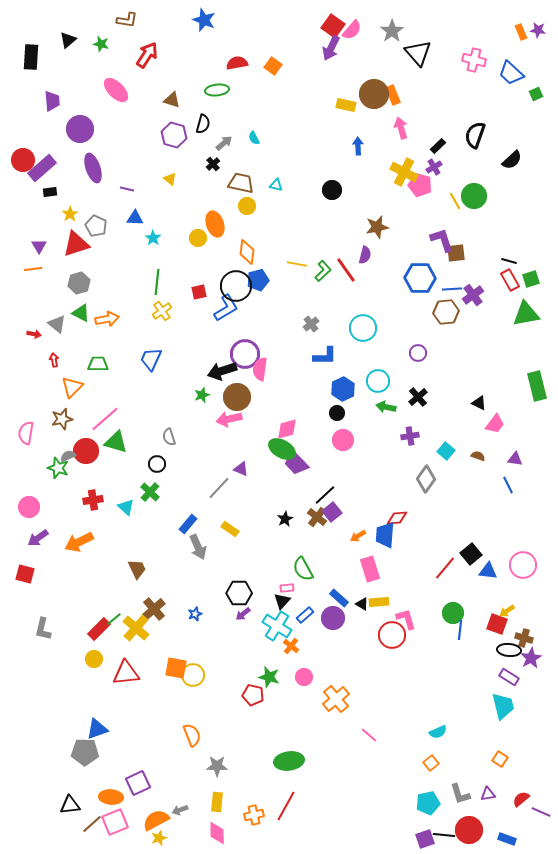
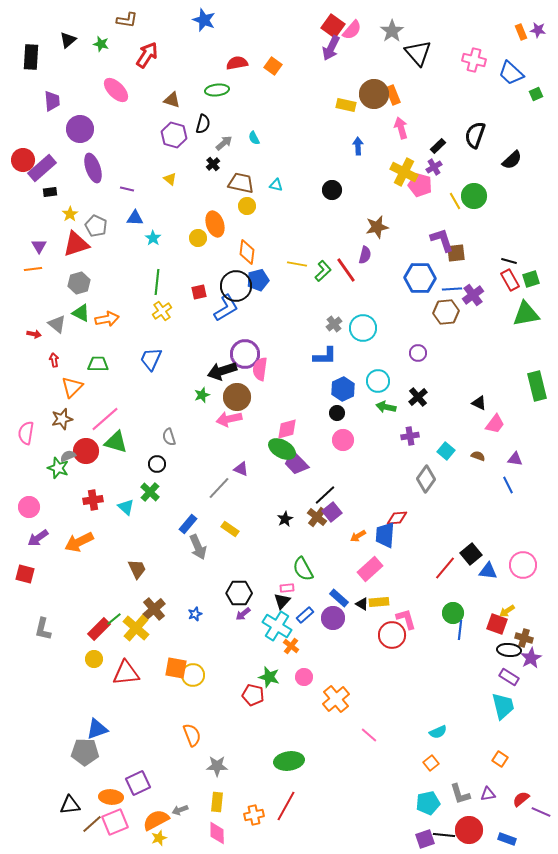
gray cross at (311, 324): moved 23 px right
pink rectangle at (370, 569): rotated 65 degrees clockwise
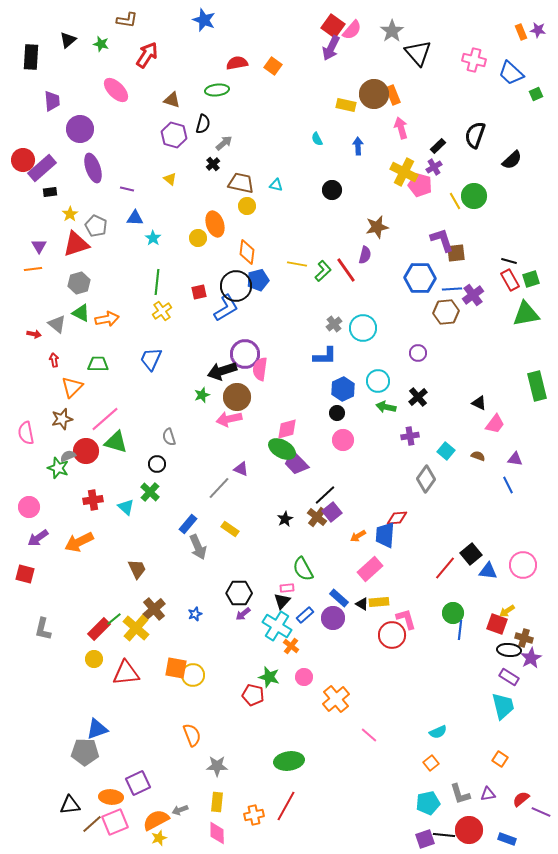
cyan semicircle at (254, 138): moved 63 px right, 1 px down
pink semicircle at (26, 433): rotated 20 degrees counterclockwise
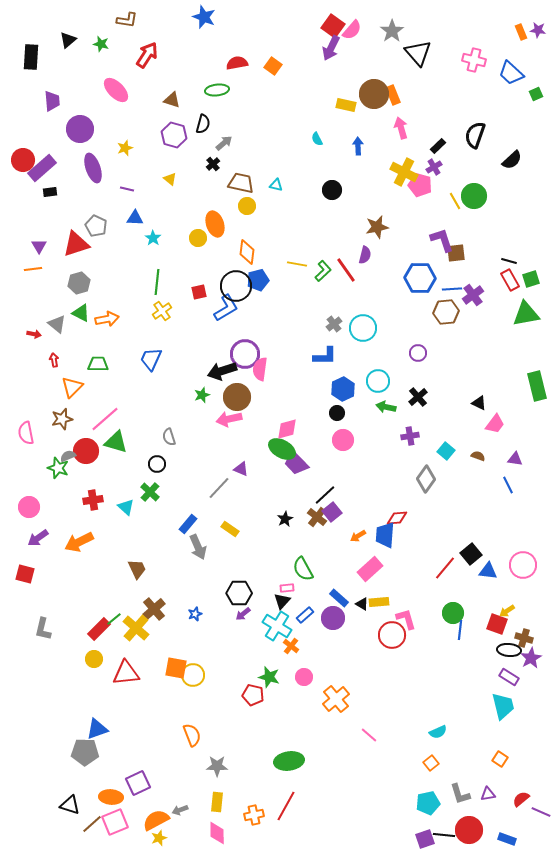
blue star at (204, 20): moved 3 px up
yellow star at (70, 214): moved 55 px right, 66 px up; rotated 14 degrees clockwise
black triangle at (70, 805): rotated 25 degrees clockwise
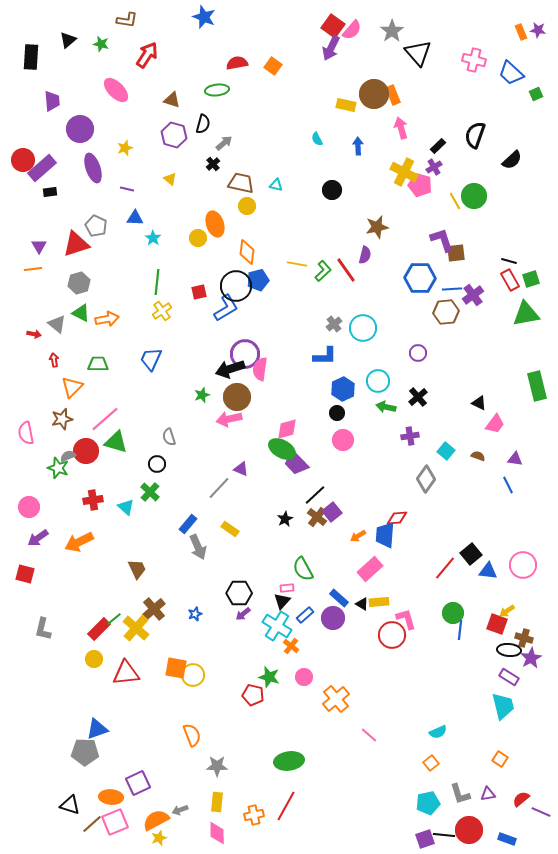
black arrow at (222, 371): moved 8 px right, 2 px up
black line at (325, 495): moved 10 px left
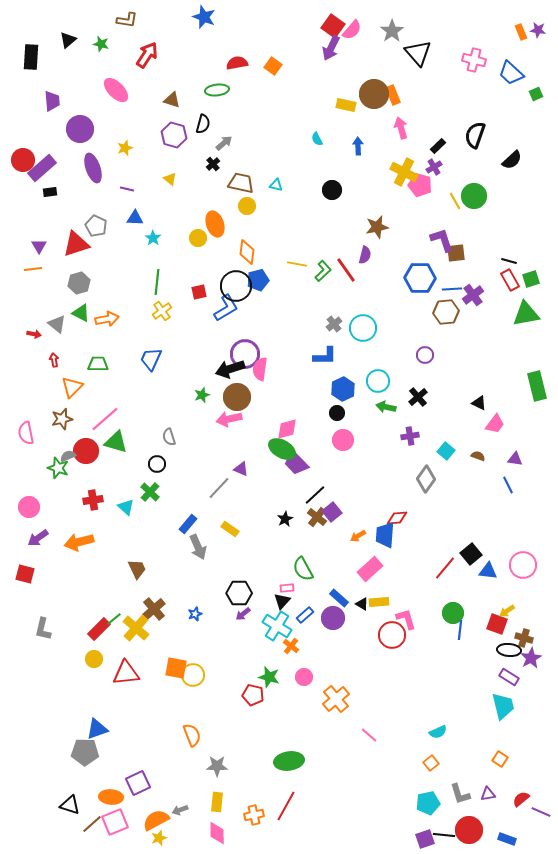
purple circle at (418, 353): moved 7 px right, 2 px down
orange arrow at (79, 542): rotated 12 degrees clockwise
